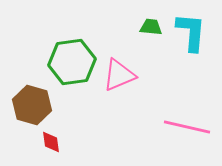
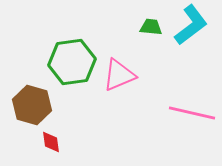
cyan L-shape: moved 7 px up; rotated 48 degrees clockwise
pink line: moved 5 px right, 14 px up
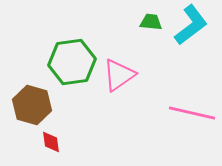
green trapezoid: moved 5 px up
pink triangle: rotated 12 degrees counterclockwise
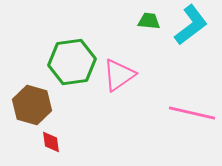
green trapezoid: moved 2 px left, 1 px up
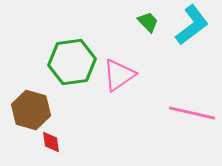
green trapezoid: moved 1 px left, 1 px down; rotated 40 degrees clockwise
cyan L-shape: moved 1 px right
brown hexagon: moved 1 px left, 5 px down
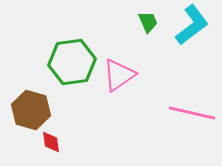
green trapezoid: rotated 20 degrees clockwise
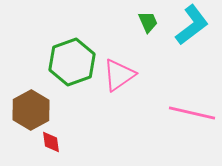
green hexagon: rotated 12 degrees counterclockwise
brown hexagon: rotated 15 degrees clockwise
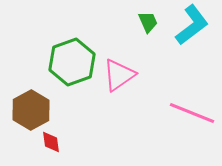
pink line: rotated 9 degrees clockwise
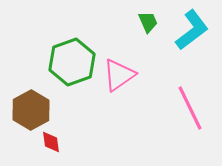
cyan L-shape: moved 5 px down
pink line: moved 2 px left, 5 px up; rotated 42 degrees clockwise
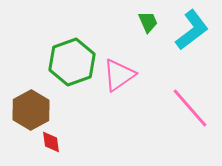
pink line: rotated 15 degrees counterclockwise
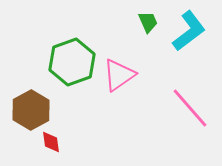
cyan L-shape: moved 3 px left, 1 px down
